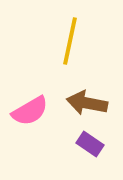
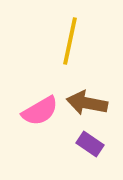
pink semicircle: moved 10 px right
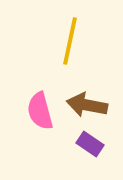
brown arrow: moved 2 px down
pink semicircle: rotated 105 degrees clockwise
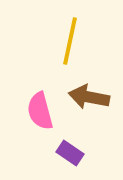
brown arrow: moved 2 px right, 8 px up
purple rectangle: moved 20 px left, 9 px down
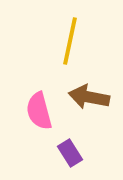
pink semicircle: moved 1 px left
purple rectangle: rotated 24 degrees clockwise
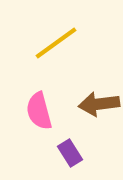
yellow line: moved 14 px left, 2 px down; rotated 42 degrees clockwise
brown arrow: moved 10 px right, 7 px down; rotated 18 degrees counterclockwise
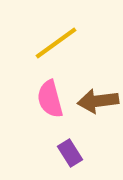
brown arrow: moved 1 px left, 3 px up
pink semicircle: moved 11 px right, 12 px up
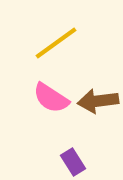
pink semicircle: moved 1 px right, 1 px up; rotated 42 degrees counterclockwise
purple rectangle: moved 3 px right, 9 px down
